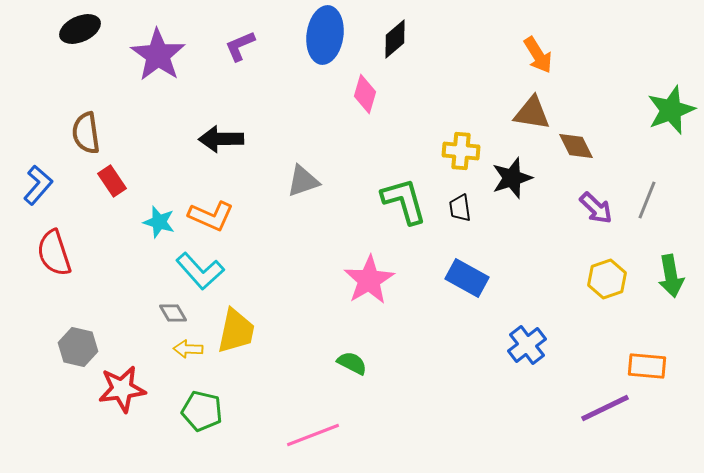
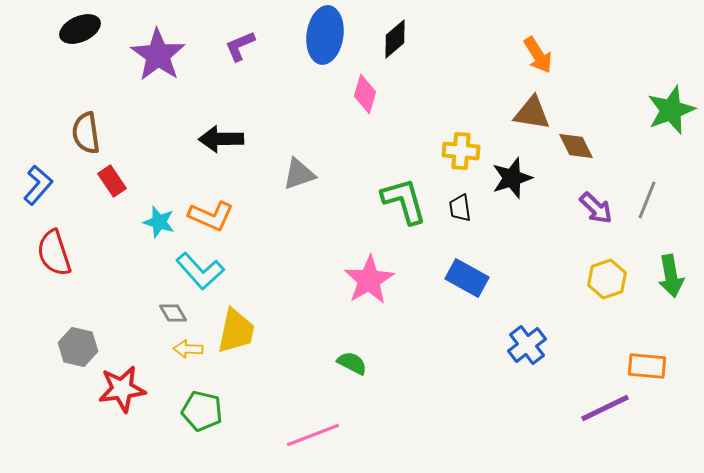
gray triangle: moved 4 px left, 7 px up
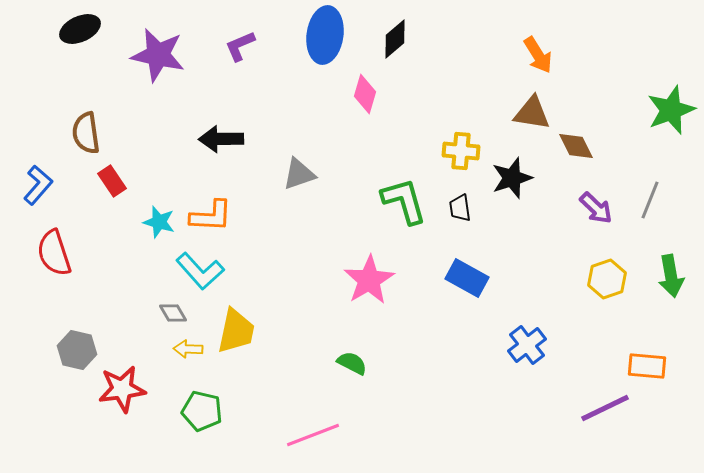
purple star: rotated 22 degrees counterclockwise
gray line: moved 3 px right
orange L-shape: rotated 21 degrees counterclockwise
gray hexagon: moved 1 px left, 3 px down
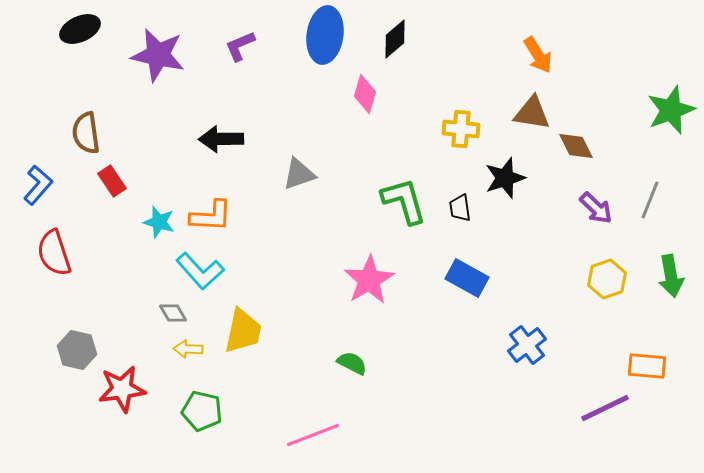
yellow cross: moved 22 px up
black star: moved 7 px left
yellow trapezoid: moved 7 px right
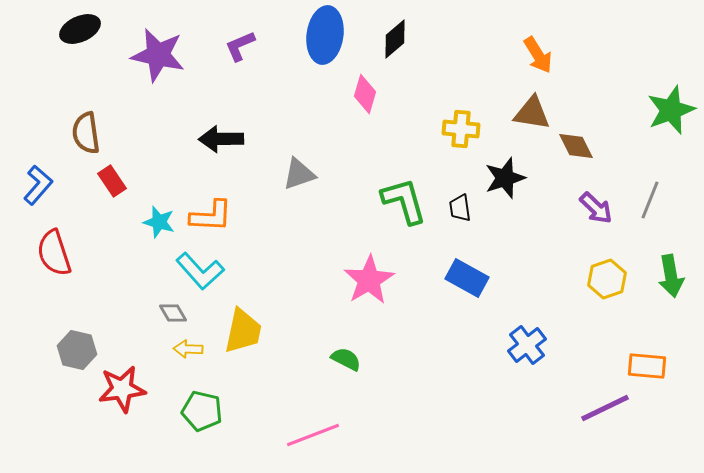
green semicircle: moved 6 px left, 4 px up
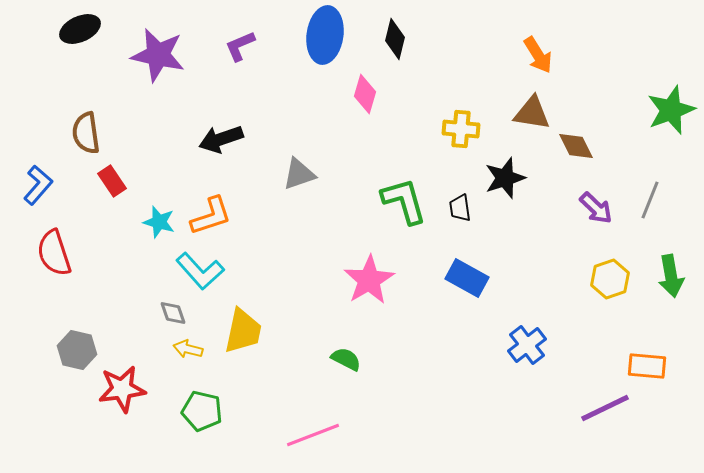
black diamond: rotated 36 degrees counterclockwise
black arrow: rotated 18 degrees counterclockwise
orange L-shape: rotated 21 degrees counterclockwise
yellow hexagon: moved 3 px right
gray diamond: rotated 12 degrees clockwise
yellow arrow: rotated 12 degrees clockwise
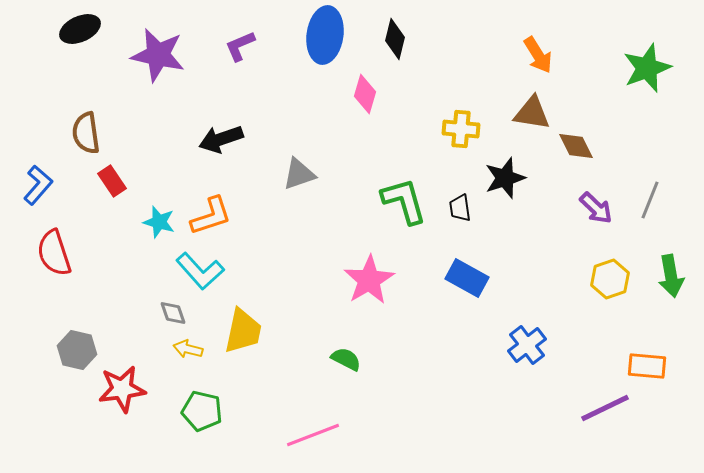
green star: moved 24 px left, 42 px up
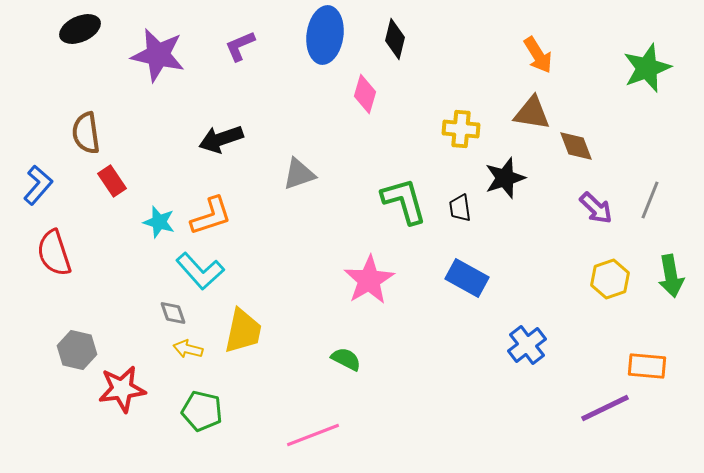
brown diamond: rotated 6 degrees clockwise
